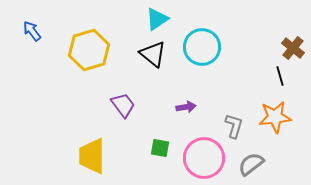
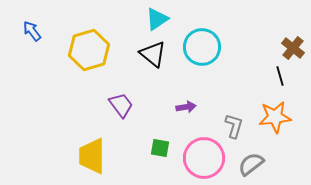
purple trapezoid: moved 2 px left
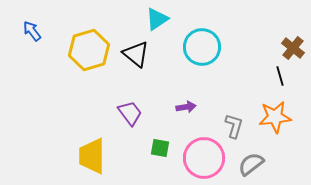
black triangle: moved 17 px left
purple trapezoid: moved 9 px right, 8 px down
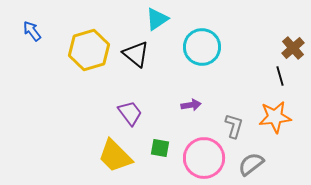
brown cross: rotated 10 degrees clockwise
purple arrow: moved 5 px right, 2 px up
yellow trapezoid: moved 23 px right; rotated 45 degrees counterclockwise
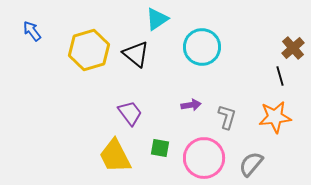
gray L-shape: moved 7 px left, 9 px up
yellow trapezoid: rotated 18 degrees clockwise
gray semicircle: rotated 12 degrees counterclockwise
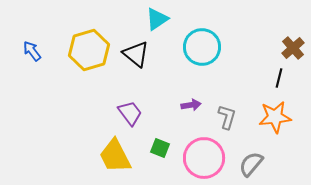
blue arrow: moved 20 px down
black line: moved 1 px left, 2 px down; rotated 30 degrees clockwise
green square: rotated 12 degrees clockwise
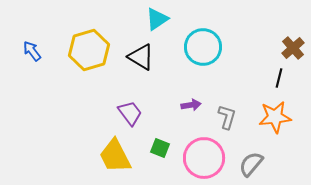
cyan circle: moved 1 px right
black triangle: moved 5 px right, 3 px down; rotated 8 degrees counterclockwise
